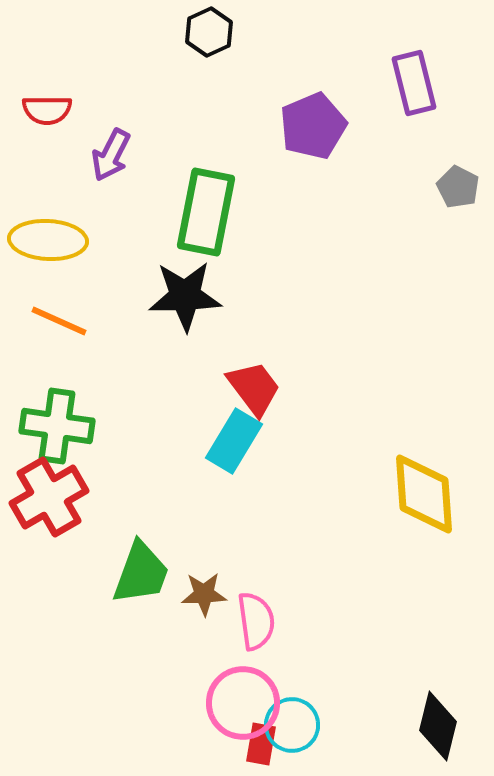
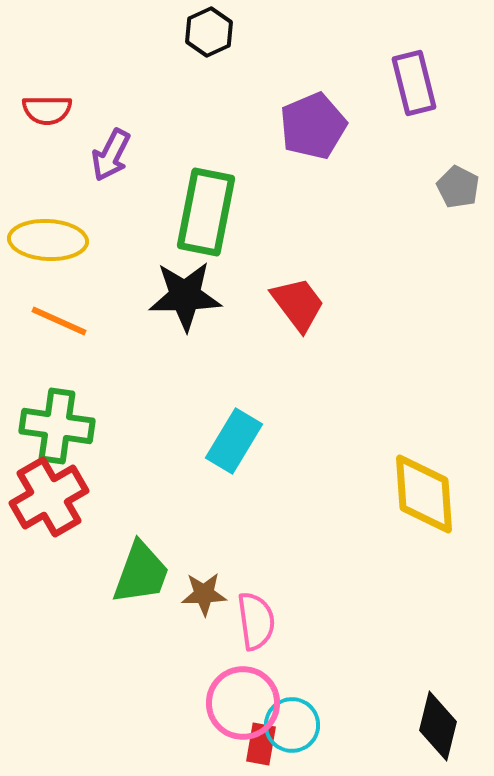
red trapezoid: moved 44 px right, 84 px up
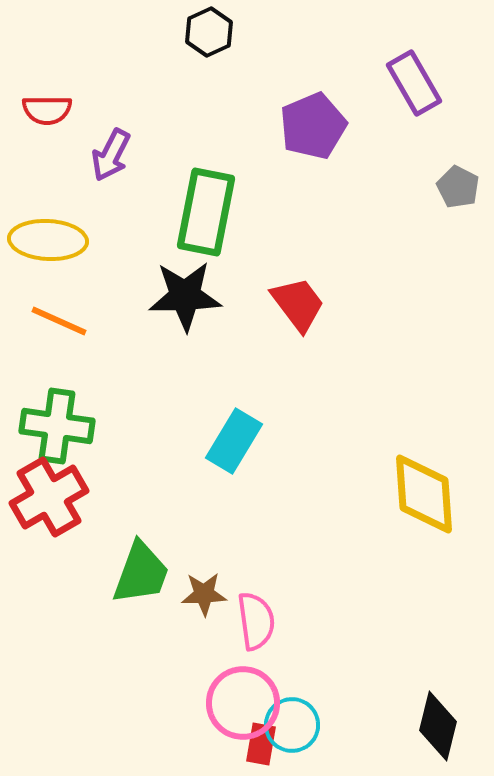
purple rectangle: rotated 16 degrees counterclockwise
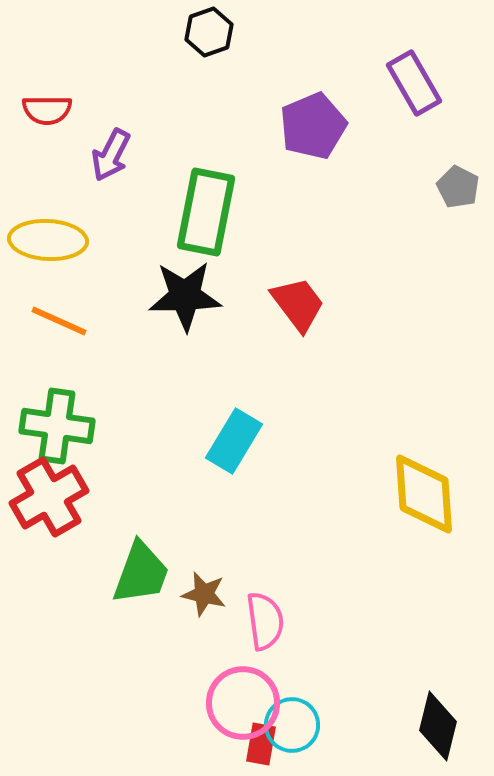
black hexagon: rotated 6 degrees clockwise
brown star: rotated 15 degrees clockwise
pink semicircle: moved 9 px right
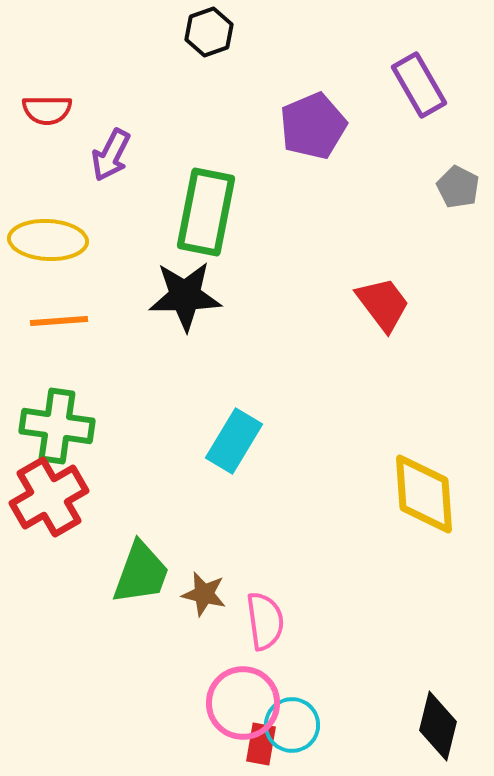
purple rectangle: moved 5 px right, 2 px down
red trapezoid: moved 85 px right
orange line: rotated 28 degrees counterclockwise
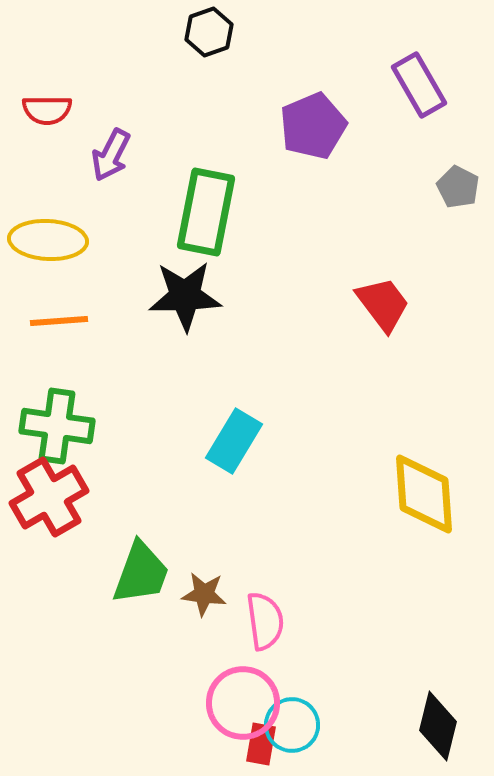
brown star: rotated 6 degrees counterclockwise
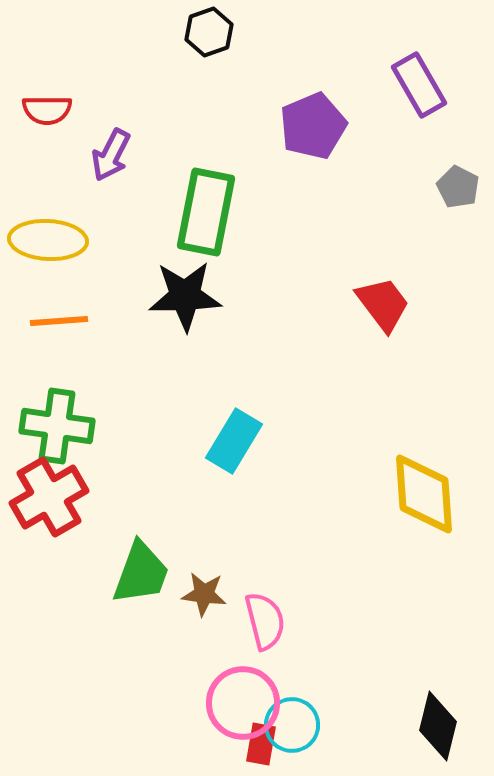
pink semicircle: rotated 6 degrees counterclockwise
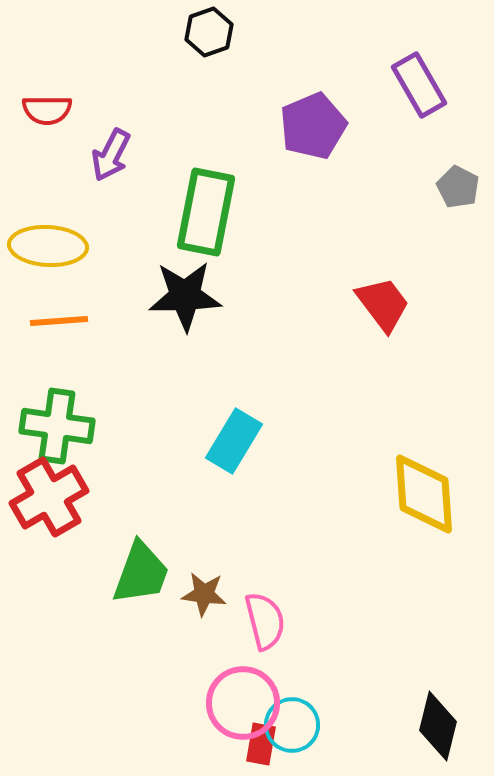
yellow ellipse: moved 6 px down
